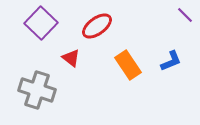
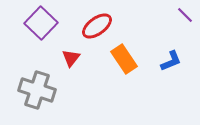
red triangle: rotated 30 degrees clockwise
orange rectangle: moved 4 px left, 6 px up
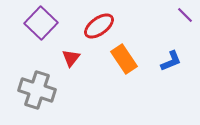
red ellipse: moved 2 px right
